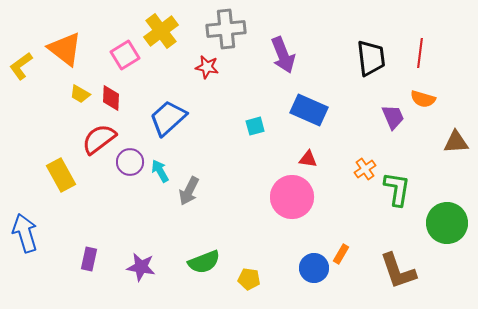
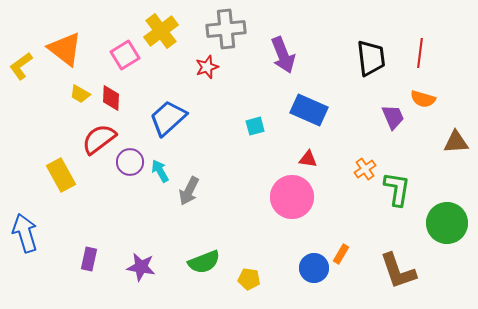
red star: rotated 30 degrees counterclockwise
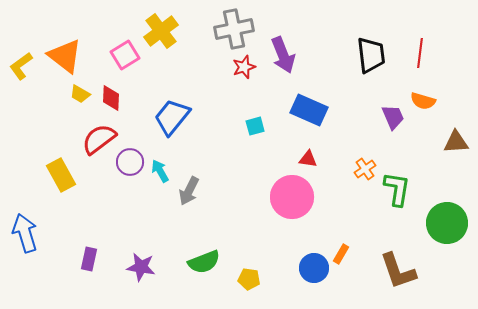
gray cross: moved 8 px right; rotated 6 degrees counterclockwise
orange triangle: moved 7 px down
black trapezoid: moved 3 px up
red star: moved 37 px right
orange semicircle: moved 2 px down
blue trapezoid: moved 4 px right, 1 px up; rotated 9 degrees counterclockwise
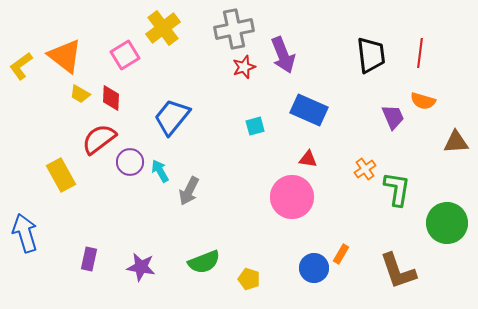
yellow cross: moved 2 px right, 3 px up
yellow pentagon: rotated 10 degrees clockwise
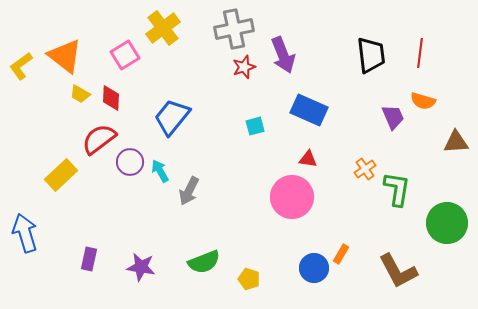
yellow rectangle: rotated 76 degrees clockwise
brown L-shape: rotated 9 degrees counterclockwise
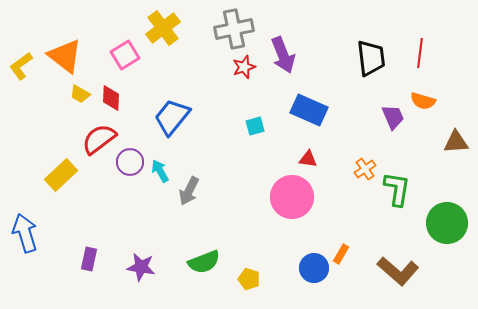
black trapezoid: moved 3 px down
brown L-shape: rotated 21 degrees counterclockwise
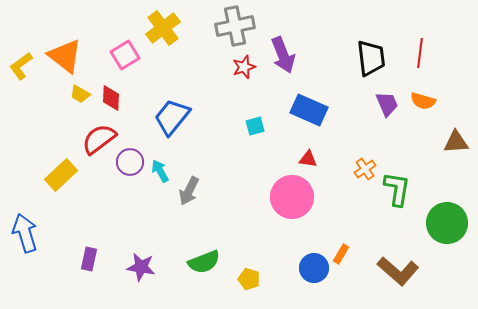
gray cross: moved 1 px right, 3 px up
purple trapezoid: moved 6 px left, 13 px up
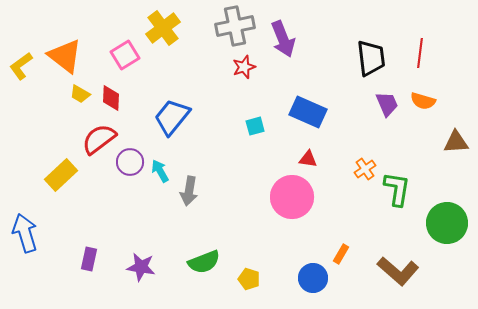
purple arrow: moved 16 px up
blue rectangle: moved 1 px left, 2 px down
gray arrow: rotated 16 degrees counterclockwise
blue circle: moved 1 px left, 10 px down
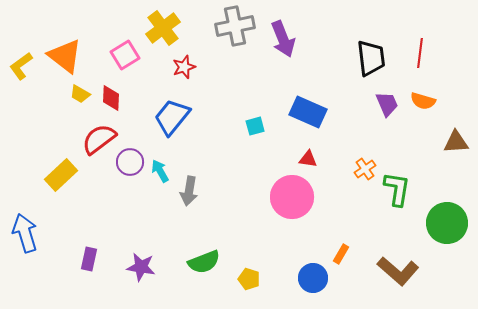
red star: moved 60 px left
